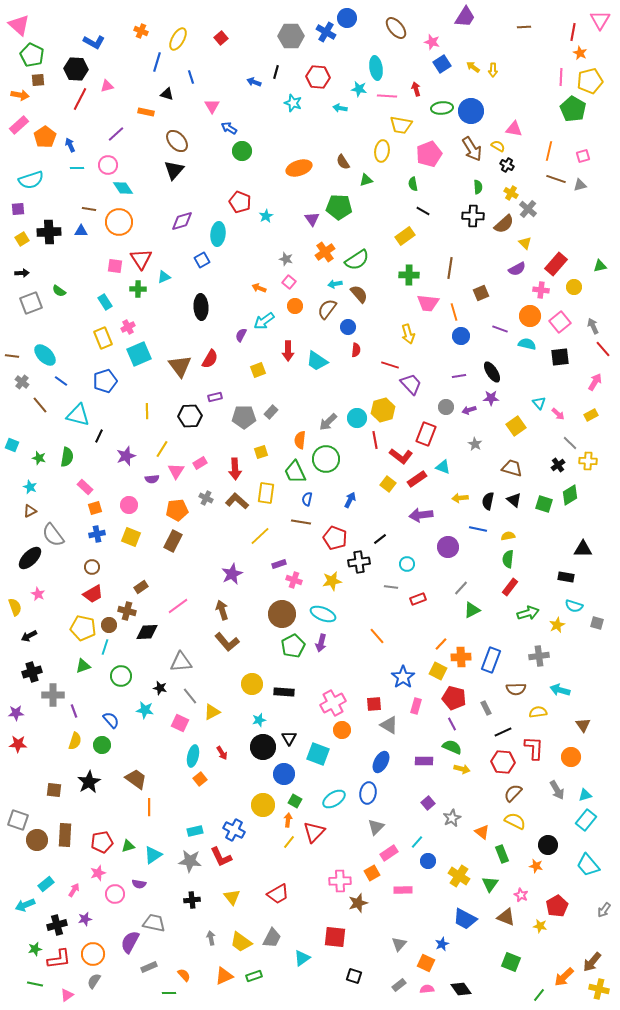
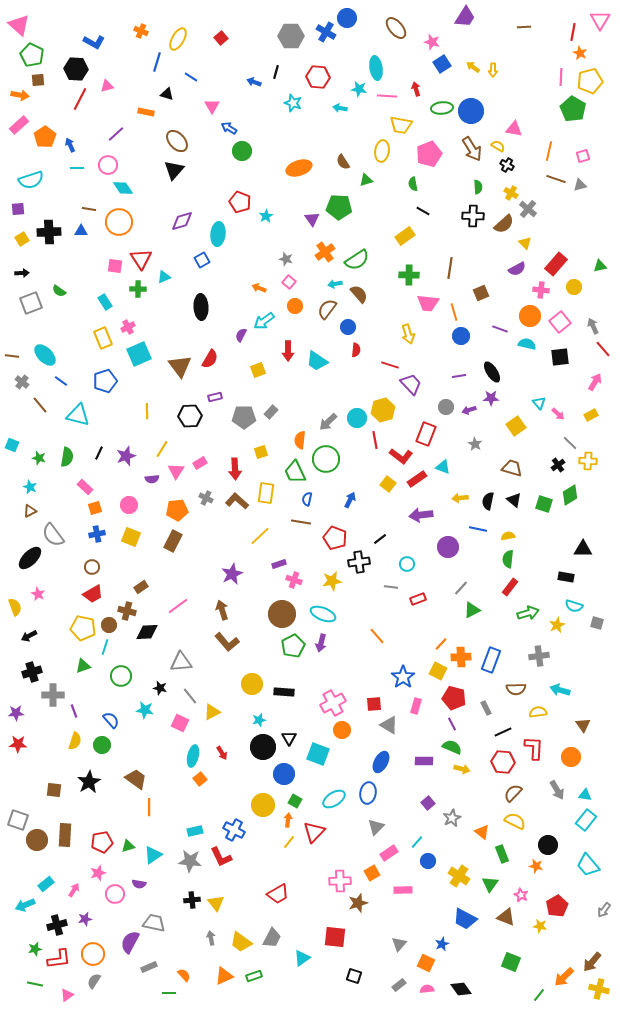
blue line at (191, 77): rotated 40 degrees counterclockwise
black line at (99, 436): moved 17 px down
cyan triangle at (585, 795): rotated 24 degrees clockwise
yellow triangle at (232, 897): moved 16 px left, 6 px down
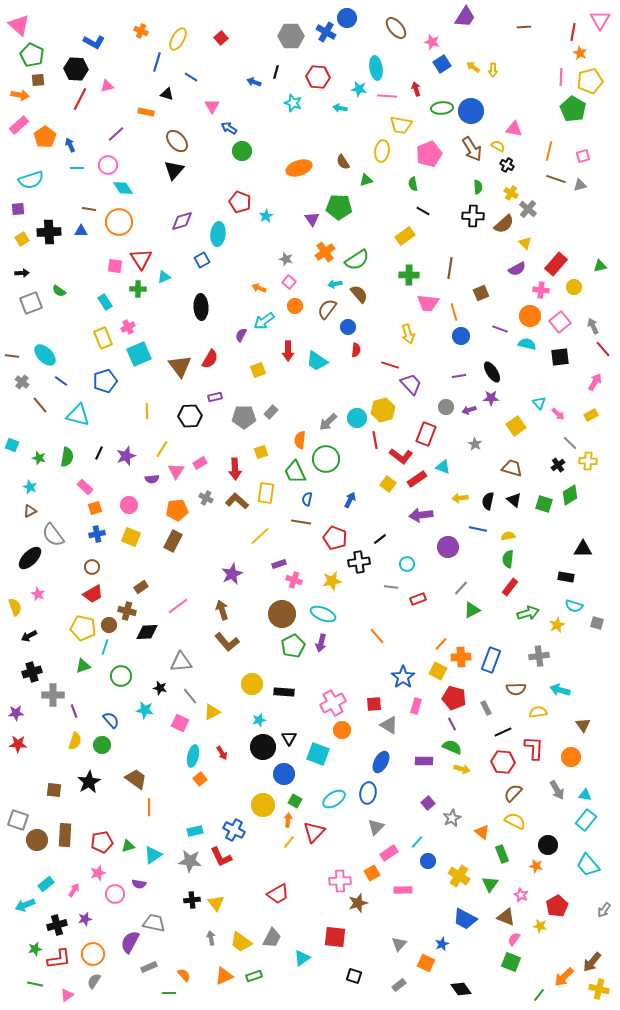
pink semicircle at (427, 989): moved 87 px right, 50 px up; rotated 48 degrees counterclockwise
